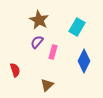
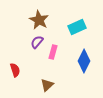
cyan rectangle: rotated 36 degrees clockwise
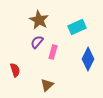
blue diamond: moved 4 px right, 2 px up
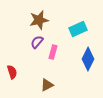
brown star: rotated 30 degrees clockwise
cyan rectangle: moved 1 px right, 2 px down
red semicircle: moved 3 px left, 2 px down
brown triangle: rotated 16 degrees clockwise
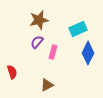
blue diamond: moved 6 px up
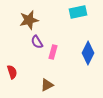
brown star: moved 10 px left
cyan rectangle: moved 17 px up; rotated 12 degrees clockwise
purple semicircle: rotated 72 degrees counterclockwise
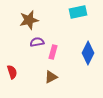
purple semicircle: rotated 112 degrees clockwise
brown triangle: moved 4 px right, 8 px up
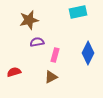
pink rectangle: moved 2 px right, 3 px down
red semicircle: moved 2 px right; rotated 88 degrees counterclockwise
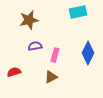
purple semicircle: moved 2 px left, 4 px down
